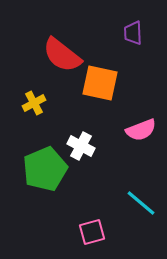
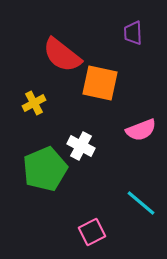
pink square: rotated 12 degrees counterclockwise
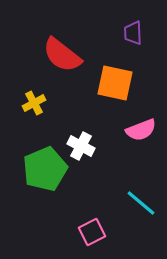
orange square: moved 15 px right
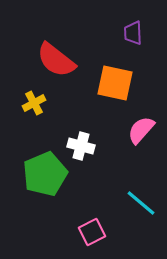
red semicircle: moved 6 px left, 5 px down
pink semicircle: rotated 152 degrees clockwise
white cross: rotated 12 degrees counterclockwise
green pentagon: moved 5 px down
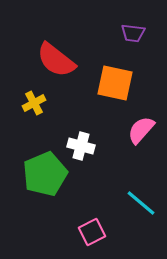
purple trapezoid: rotated 80 degrees counterclockwise
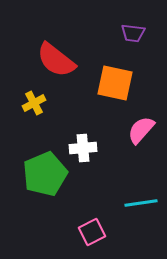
white cross: moved 2 px right, 2 px down; rotated 20 degrees counterclockwise
cyan line: rotated 48 degrees counterclockwise
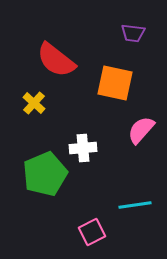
yellow cross: rotated 20 degrees counterclockwise
cyan line: moved 6 px left, 2 px down
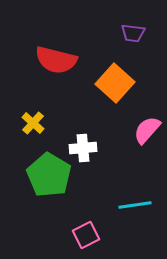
red semicircle: rotated 24 degrees counterclockwise
orange square: rotated 30 degrees clockwise
yellow cross: moved 1 px left, 20 px down
pink semicircle: moved 6 px right
green pentagon: moved 4 px right, 1 px down; rotated 18 degrees counterclockwise
pink square: moved 6 px left, 3 px down
